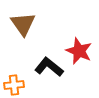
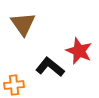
black L-shape: moved 1 px right
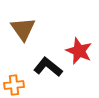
brown triangle: moved 5 px down
black L-shape: moved 2 px left
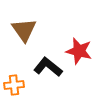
brown triangle: moved 1 px right, 1 px down
red star: rotated 8 degrees counterclockwise
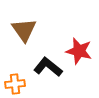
orange cross: moved 1 px right, 1 px up
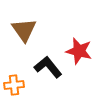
black L-shape: rotated 12 degrees clockwise
orange cross: moved 1 px left, 1 px down
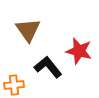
brown triangle: moved 4 px right
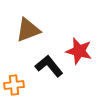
brown triangle: rotated 44 degrees clockwise
black L-shape: moved 1 px right, 1 px up
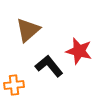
brown triangle: rotated 20 degrees counterclockwise
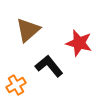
red star: moved 8 px up
orange cross: moved 2 px right; rotated 24 degrees counterclockwise
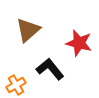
black L-shape: moved 1 px right, 3 px down
